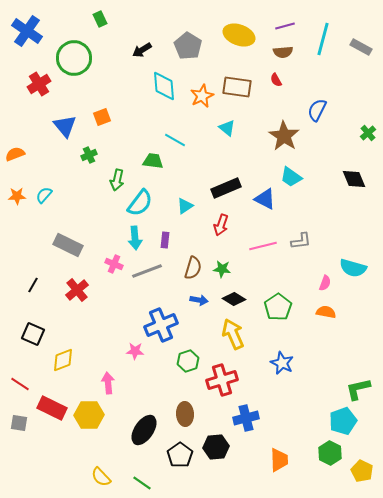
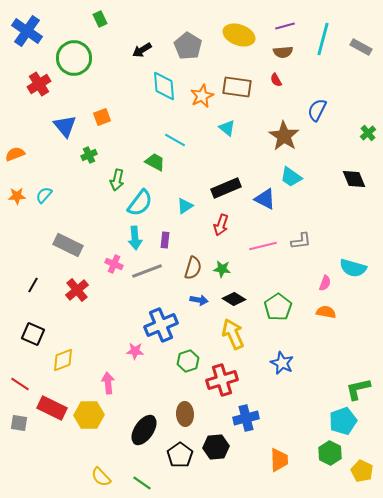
green trapezoid at (153, 161): moved 2 px right, 1 px down; rotated 20 degrees clockwise
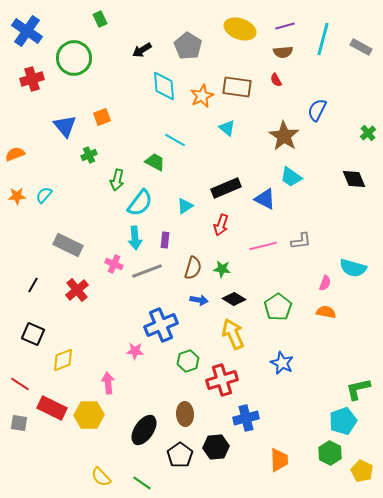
yellow ellipse at (239, 35): moved 1 px right, 6 px up
red cross at (39, 84): moved 7 px left, 5 px up; rotated 15 degrees clockwise
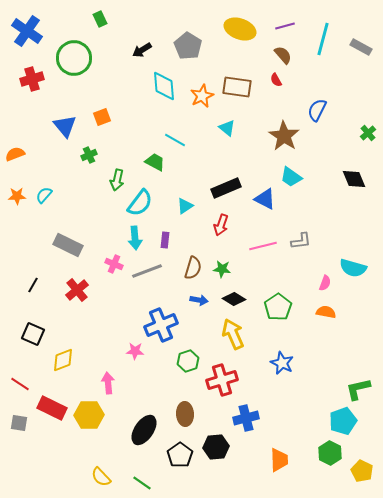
brown semicircle at (283, 52): moved 3 px down; rotated 126 degrees counterclockwise
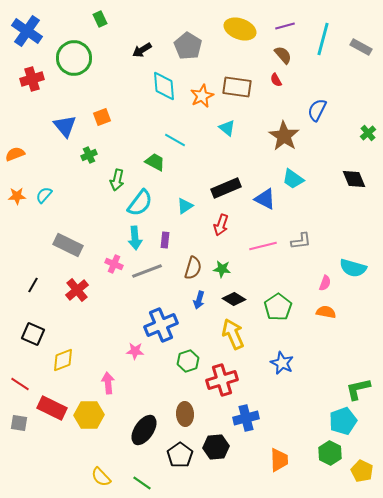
cyan trapezoid at (291, 177): moved 2 px right, 2 px down
blue arrow at (199, 300): rotated 96 degrees clockwise
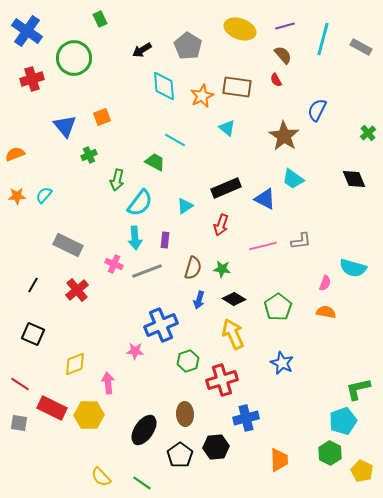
yellow diamond at (63, 360): moved 12 px right, 4 px down
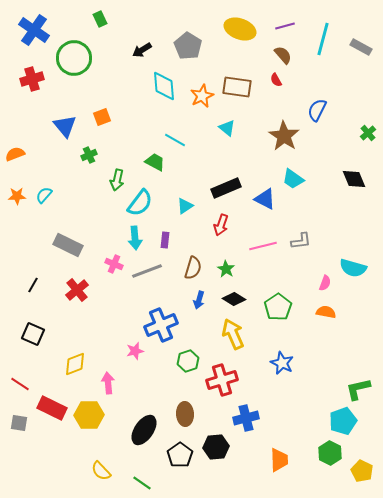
blue cross at (27, 31): moved 7 px right, 1 px up
green star at (222, 269): moved 4 px right; rotated 24 degrees clockwise
pink star at (135, 351): rotated 18 degrees counterclockwise
yellow semicircle at (101, 477): moved 6 px up
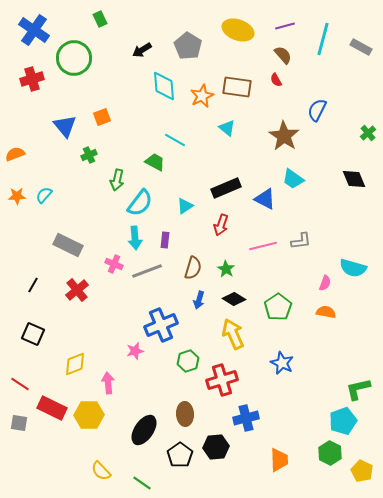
yellow ellipse at (240, 29): moved 2 px left, 1 px down
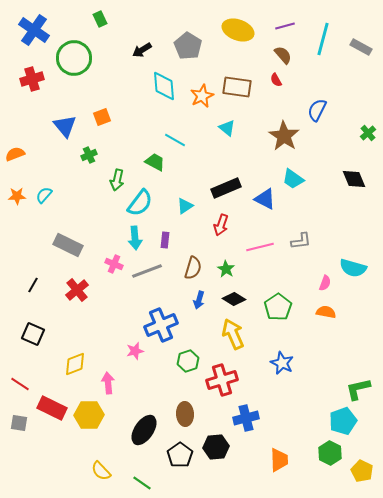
pink line at (263, 246): moved 3 px left, 1 px down
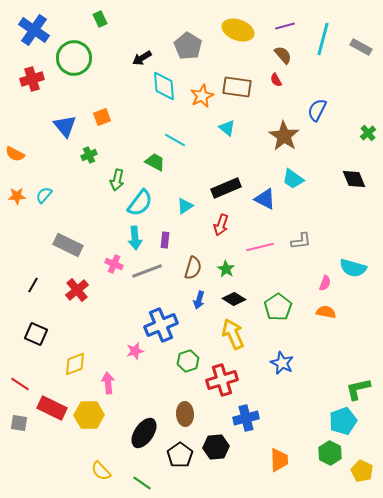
black arrow at (142, 50): moved 8 px down
orange semicircle at (15, 154): rotated 132 degrees counterclockwise
black square at (33, 334): moved 3 px right
black ellipse at (144, 430): moved 3 px down
